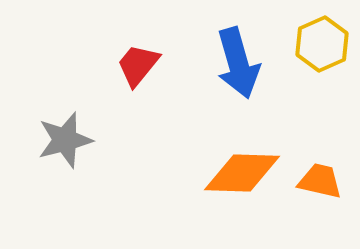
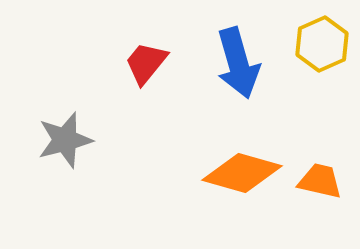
red trapezoid: moved 8 px right, 2 px up
orange diamond: rotated 14 degrees clockwise
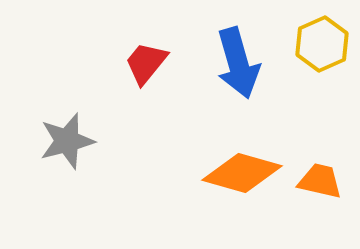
gray star: moved 2 px right, 1 px down
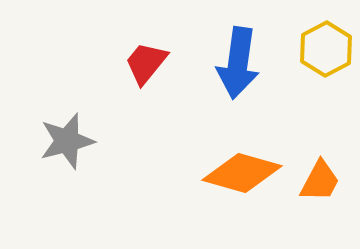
yellow hexagon: moved 4 px right, 5 px down; rotated 4 degrees counterclockwise
blue arrow: rotated 24 degrees clockwise
orange trapezoid: rotated 105 degrees clockwise
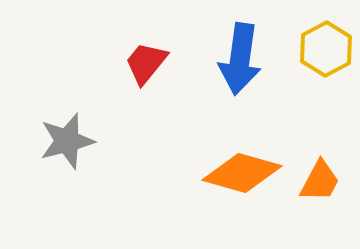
blue arrow: moved 2 px right, 4 px up
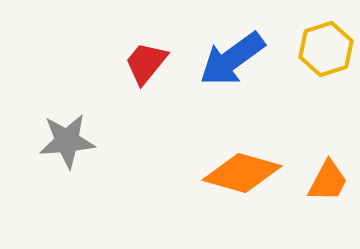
yellow hexagon: rotated 10 degrees clockwise
blue arrow: moved 8 px left; rotated 46 degrees clockwise
gray star: rotated 10 degrees clockwise
orange trapezoid: moved 8 px right
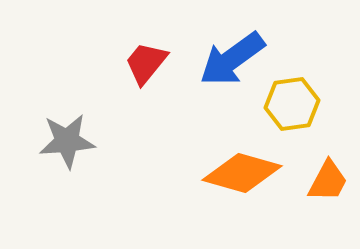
yellow hexagon: moved 34 px left, 55 px down; rotated 10 degrees clockwise
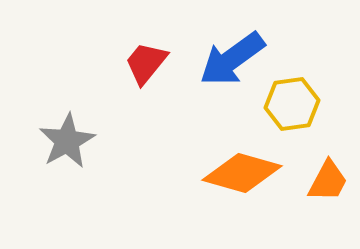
gray star: rotated 24 degrees counterclockwise
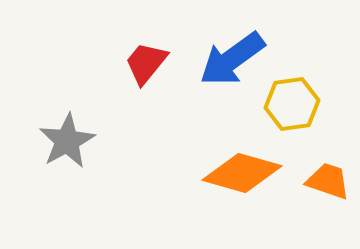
orange trapezoid: rotated 99 degrees counterclockwise
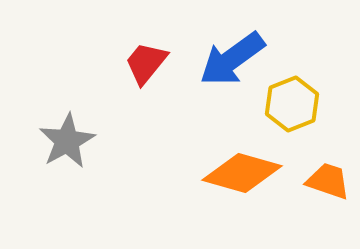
yellow hexagon: rotated 14 degrees counterclockwise
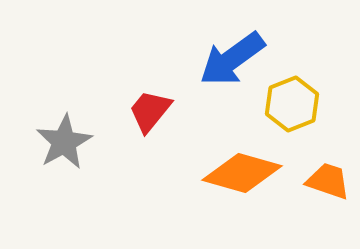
red trapezoid: moved 4 px right, 48 px down
gray star: moved 3 px left, 1 px down
